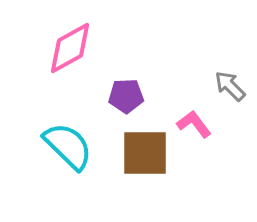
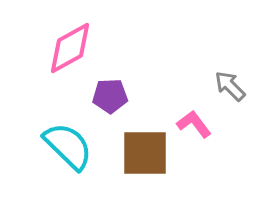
purple pentagon: moved 16 px left
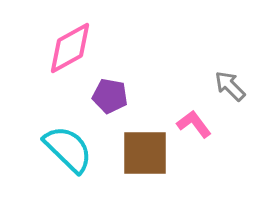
purple pentagon: rotated 12 degrees clockwise
cyan semicircle: moved 3 px down
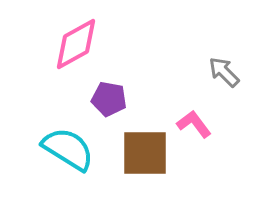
pink diamond: moved 6 px right, 4 px up
gray arrow: moved 6 px left, 14 px up
purple pentagon: moved 1 px left, 3 px down
cyan semicircle: rotated 12 degrees counterclockwise
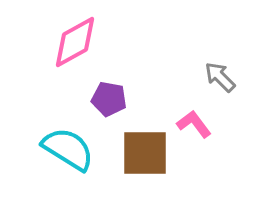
pink diamond: moved 1 px left, 2 px up
gray arrow: moved 4 px left, 5 px down
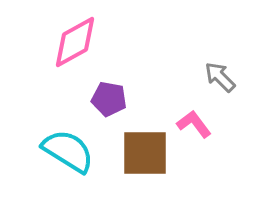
cyan semicircle: moved 2 px down
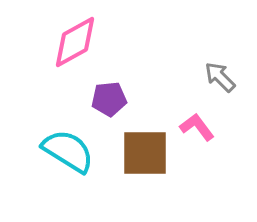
purple pentagon: rotated 16 degrees counterclockwise
pink L-shape: moved 3 px right, 3 px down
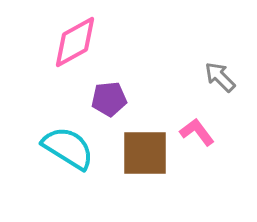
pink L-shape: moved 5 px down
cyan semicircle: moved 3 px up
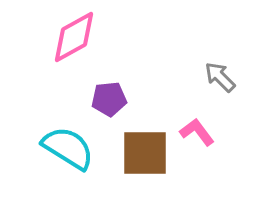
pink diamond: moved 1 px left, 5 px up
